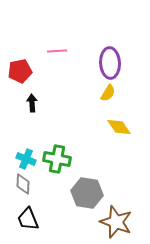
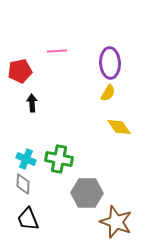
green cross: moved 2 px right
gray hexagon: rotated 8 degrees counterclockwise
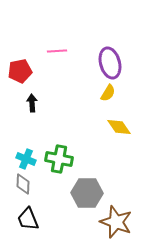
purple ellipse: rotated 12 degrees counterclockwise
